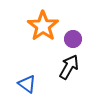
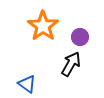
purple circle: moved 7 px right, 2 px up
black arrow: moved 2 px right, 3 px up
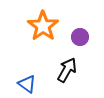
black arrow: moved 4 px left, 6 px down
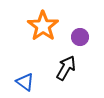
black arrow: moved 1 px left, 2 px up
blue triangle: moved 2 px left, 2 px up
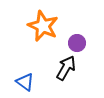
orange star: rotated 12 degrees counterclockwise
purple circle: moved 3 px left, 6 px down
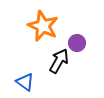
black arrow: moved 7 px left, 7 px up
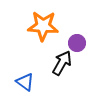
orange star: rotated 20 degrees counterclockwise
black arrow: moved 3 px right, 2 px down
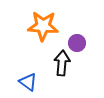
black arrow: rotated 25 degrees counterclockwise
blue triangle: moved 3 px right
